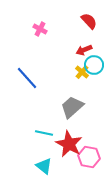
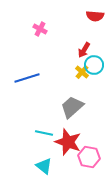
red semicircle: moved 6 px right, 5 px up; rotated 138 degrees clockwise
red arrow: rotated 35 degrees counterclockwise
blue line: rotated 65 degrees counterclockwise
red star: moved 1 px left, 2 px up; rotated 8 degrees counterclockwise
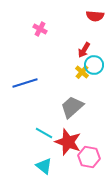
blue line: moved 2 px left, 5 px down
cyan line: rotated 18 degrees clockwise
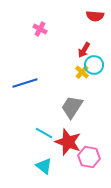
gray trapezoid: rotated 15 degrees counterclockwise
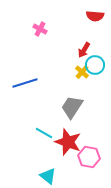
cyan circle: moved 1 px right
cyan triangle: moved 4 px right, 10 px down
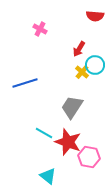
red arrow: moved 5 px left, 1 px up
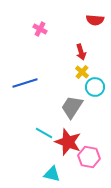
red semicircle: moved 4 px down
red arrow: moved 2 px right, 3 px down; rotated 49 degrees counterclockwise
cyan circle: moved 22 px down
cyan triangle: moved 4 px right, 2 px up; rotated 24 degrees counterclockwise
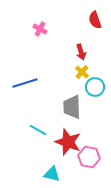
red semicircle: rotated 66 degrees clockwise
gray trapezoid: rotated 35 degrees counterclockwise
cyan line: moved 6 px left, 3 px up
